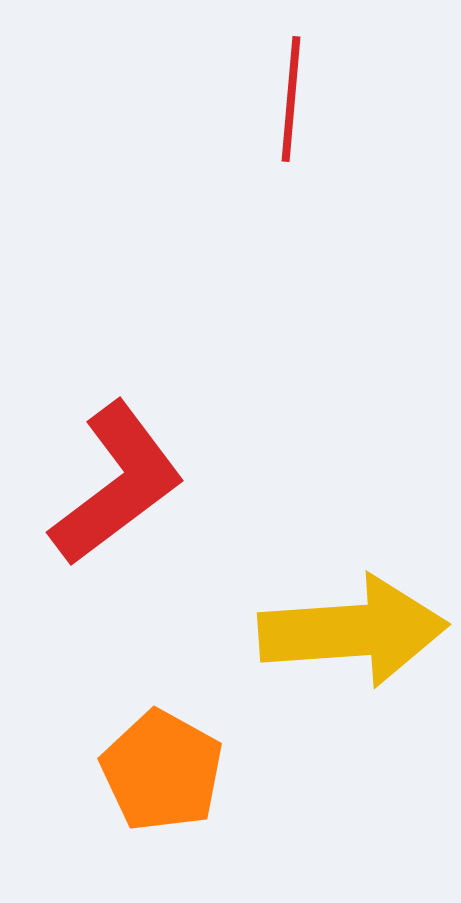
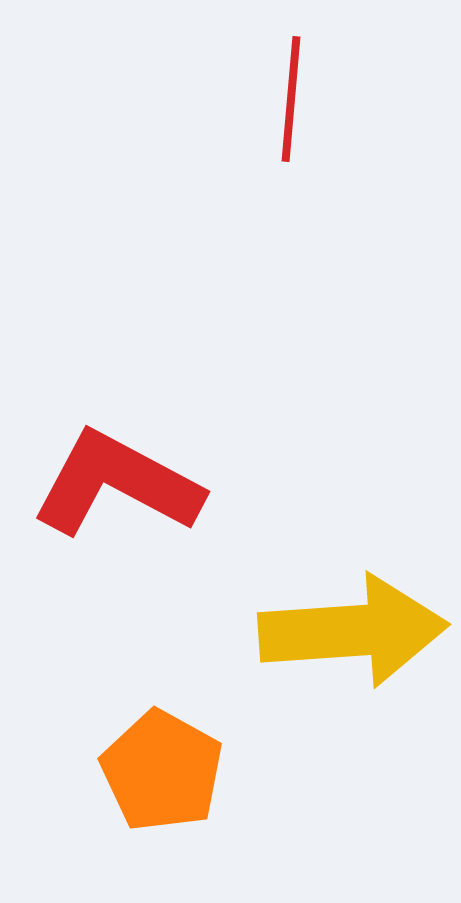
red L-shape: rotated 115 degrees counterclockwise
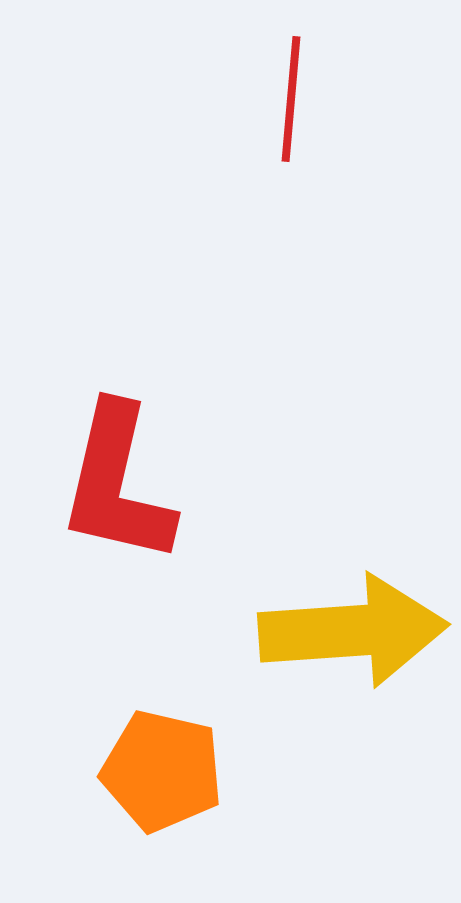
red L-shape: rotated 105 degrees counterclockwise
orange pentagon: rotated 16 degrees counterclockwise
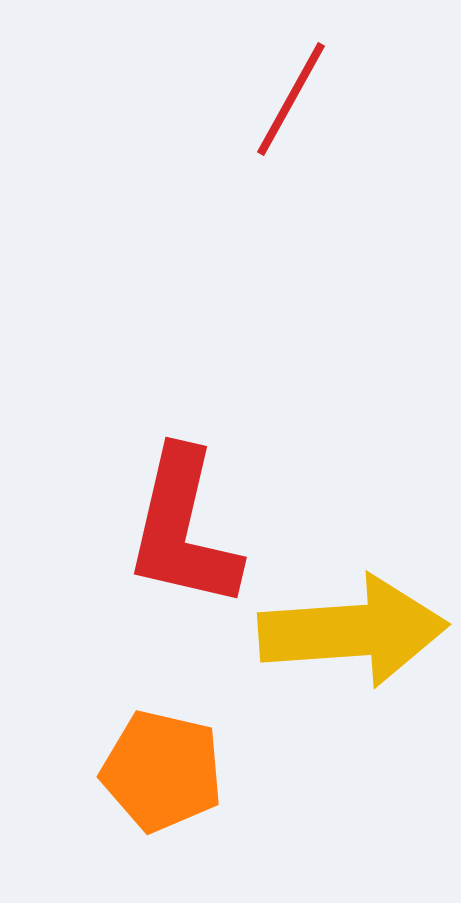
red line: rotated 24 degrees clockwise
red L-shape: moved 66 px right, 45 px down
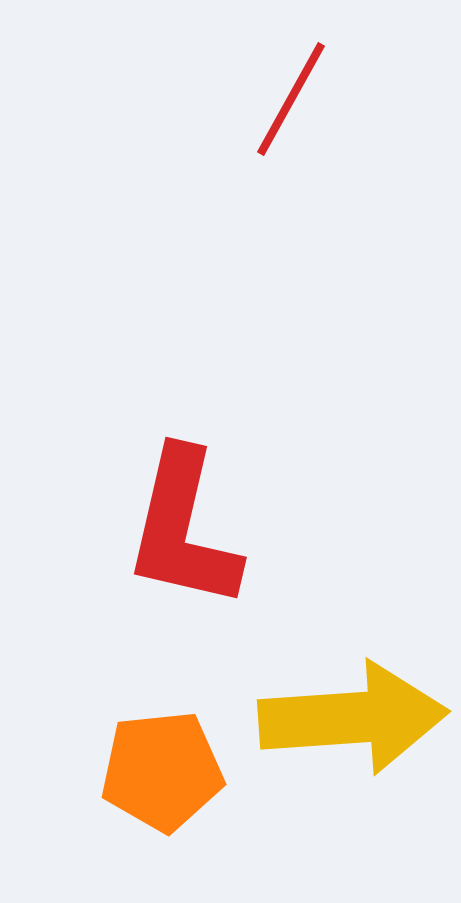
yellow arrow: moved 87 px down
orange pentagon: rotated 19 degrees counterclockwise
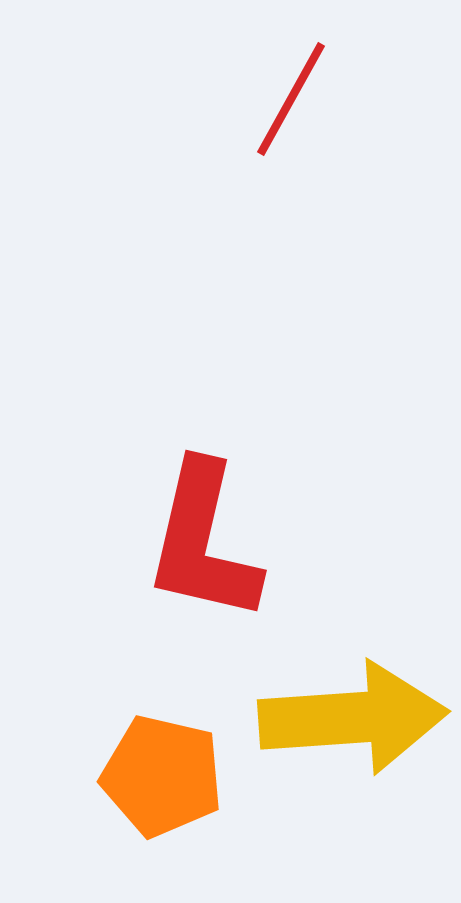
red L-shape: moved 20 px right, 13 px down
orange pentagon: moved 5 px down; rotated 19 degrees clockwise
